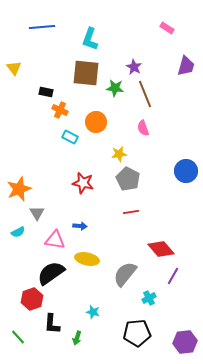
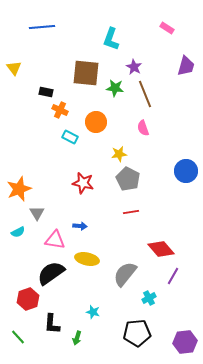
cyan L-shape: moved 21 px right
red hexagon: moved 4 px left
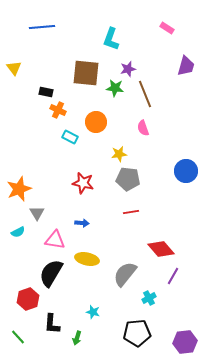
purple star: moved 6 px left, 2 px down; rotated 28 degrees clockwise
orange cross: moved 2 px left
gray pentagon: rotated 20 degrees counterclockwise
blue arrow: moved 2 px right, 3 px up
black semicircle: rotated 24 degrees counterclockwise
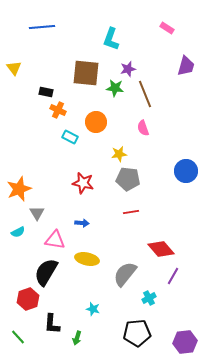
black semicircle: moved 5 px left, 1 px up
cyan star: moved 3 px up
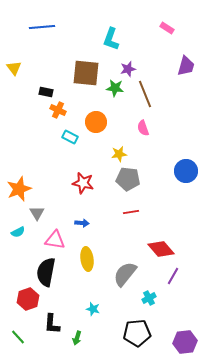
yellow ellipse: rotated 70 degrees clockwise
black semicircle: rotated 20 degrees counterclockwise
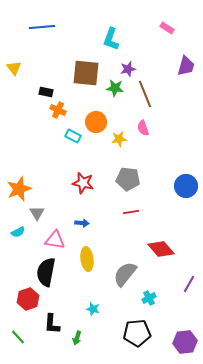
cyan rectangle: moved 3 px right, 1 px up
yellow star: moved 15 px up
blue circle: moved 15 px down
purple line: moved 16 px right, 8 px down
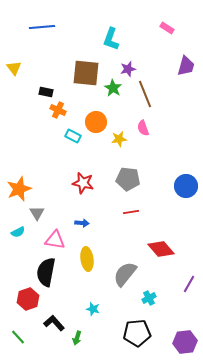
green star: moved 2 px left; rotated 24 degrees clockwise
black L-shape: moved 2 px right, 1 px up; rotated 135 degrees clockwise
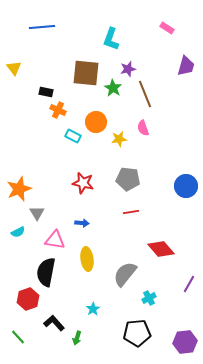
cyan star: rotated 24 degrees clockwise
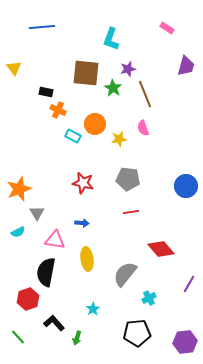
orange circle: moved 1 px left, 2 px down
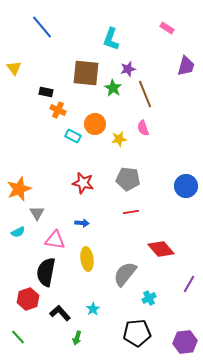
blue line: rotated 55 degrees clockwise
black L-shape: moved 6 px right, 10 px up
